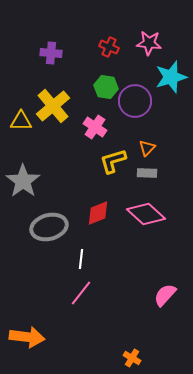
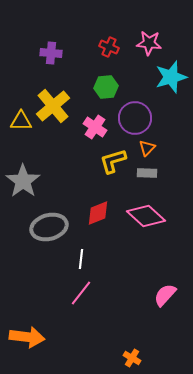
green hexagon: rotated 15 degrees counterclockwise
purple circle: moved 17 px down
pink diamond: moved 2 px down
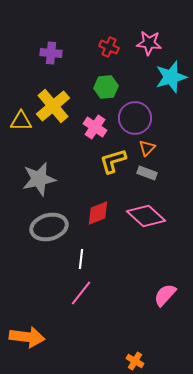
gray rectangle: rotated 18 degrees clockwise
gray star: moved 16 px right, 2 px up; rotated 24 degrees clockwise
orange cross: moved 3 px right, 3 px down
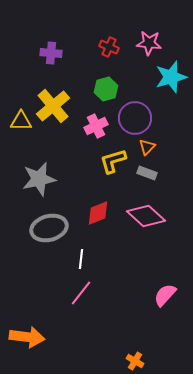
green hexagon: moved 2 px down; rotated 10 degrees counterclockwise
pink cross: moved 1 px right, 1 px up; rotated 30 degrees clockwise
orange triangle: moved 1 px up
gray ellipse: moved 1 px down
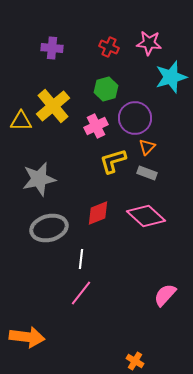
purple cross: moved 1 px right, 5 px up
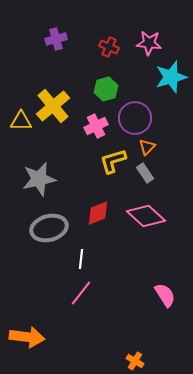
purple cross: moved 4 px right, 9 px up; rotated 20 degrees counterclockwise
gray rectangle: moved 2 px left; rotated 36 degrees clockwise
pink semicircle: rotated 105 degrees clockwise
